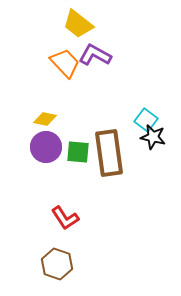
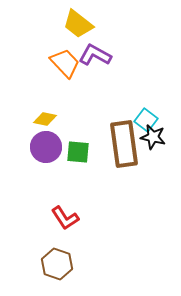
brown rectangle: moved 15 px right, 9 px up
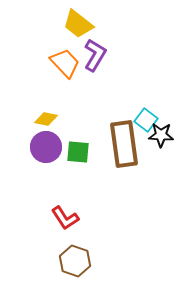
purple L-shape: rotated 92 degrees clockwise
yellow diamond: moved 1 px right
black star: moved 8 px right, 2 px up; rotated 10 degrees counterclockwise
brown hexagon: moved 18 px right, 3 px up
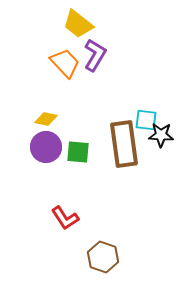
cyan square: rotated 30 degrees counterclockwise
brown hexagon: moved 28 px right, 4 px up
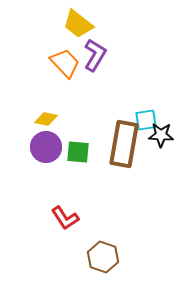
cyan square: rotated 15 degrees counterclockwise
brown rectangle: rotated 18 degrees clockwise
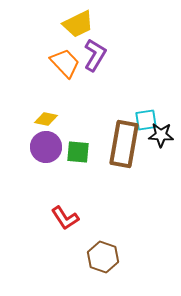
yellow trapezoid: rotated 64 degrees counterclockwise
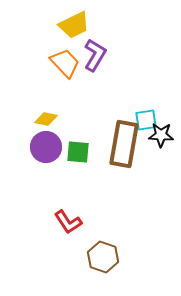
yellow trapezoid: moved 4 px left, 1 px down
red L-shape: moved 3 px right, 4 px down
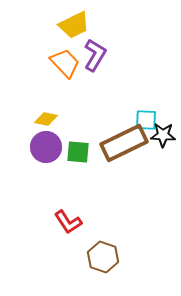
cyan square: rotated 10 degrees clockwise
black star: moved 2 px right
brown rectangle: moved 1 px up; rotated 54 degrees clockwise
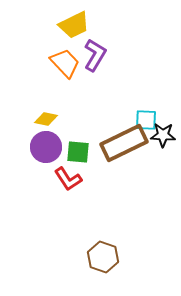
red L-shape: moved 43 px up
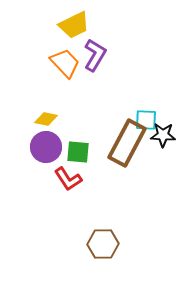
brown rectangle: moved 3 px right; rotated 36 degrees counterclockwise
brown hexagon: moved 13 px up; rotated 20 degrees counterclockwise
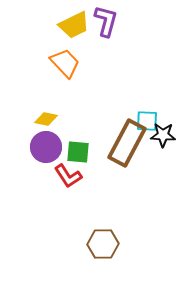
purple L-shape: moved 11 px right, 34 px up; rotated 16 degrees counterclockwise
cyan square: moved 1 px right, 1 px down
red L-shape: moved 3 px up
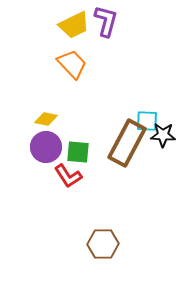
orange trapezoid: moved 7 px right, 1 px down
